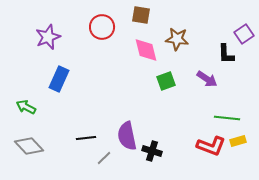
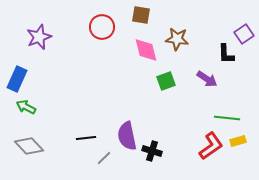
purple star: moved 9 px left
blue rectangle: moved 42 px left
red L-shape: rotated 56 degrees counterclockwise
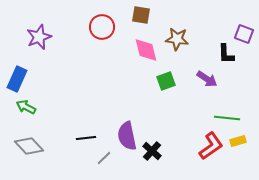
purple square: rotated 36 degrees counterclockwise
black cross: rotated 24 degrees clockwise
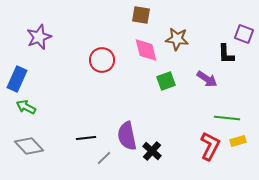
red circle: moved 33 px down
red L-shape: moved 1 px left; rotated 28 degrees counterclockwise
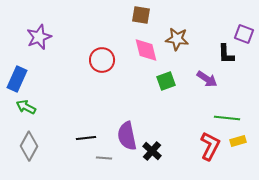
gray diamond: rotated 72 degrees clockwise
gray line: rotated 49 degrees clockwise
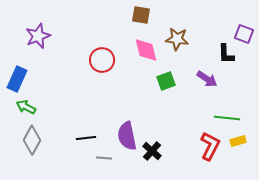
purple star: moved 1 px left, 1 px up
gray diamond: moved 3 px right, 6 px up
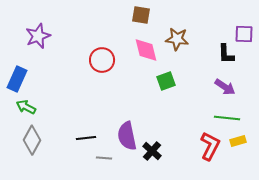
purple square: rotated 18 degrees counterclockwise
purple arrow: moved 18 px right, 8 px down
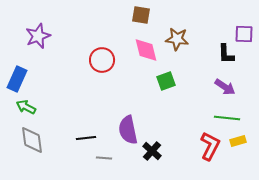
purple semicircle: moved 1 px right, 6 px up
gray diamond: rotated 36 degrees counterclockwise
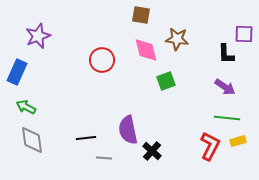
blue rectangle: moved 7 px up
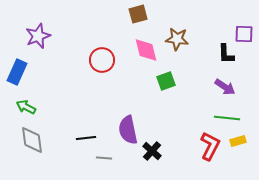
brown square: moved 3 px left, 1 px up; rotated 24 degrees counterclockwise
